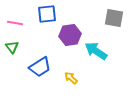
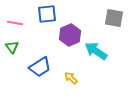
purple hexagon: rotated 15 degrees counterclockwise
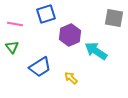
blue square: moved 1 px left; rotated 12 degrees counterclockwise
pink line: moved 1 px down
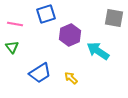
cyan arrow: moved 2 px right
blue trapezoid: moved 6 px down
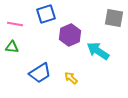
green triangle: rotated 48 degrees counterclockwise
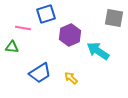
pink line: moved 8 px right, 4 px down
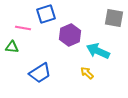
cyan arrow: rotated 10 degrees counterclockwise
yellow arrow: moved 16 px right, 5 px up
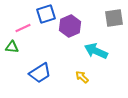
gray square: rotated 18 degrees counterclockwise
pink line: rotated 35 degrees counterclockwise
purple hexagon: moved 9 px up
cyan arrow: moved 2 px left
yellow arrow: moved 5 px left, 4 px down
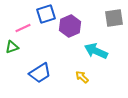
green triangle: rotated 24 degrees counterclockwise
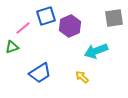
blue square: moved 2 px down
pink line: rotated 14 degrees counterclockwise
cyan arrow: rotated 45 degrees counterclockwise
